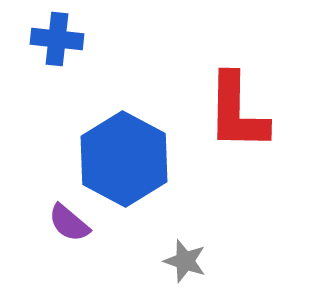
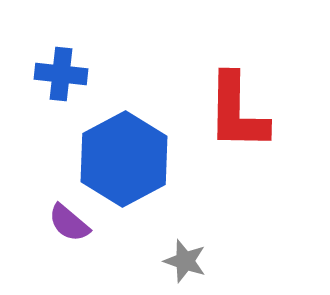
blue cross: moved 4 px right, 35 px down
blue hexagon: rotated 4 degrees clockwise
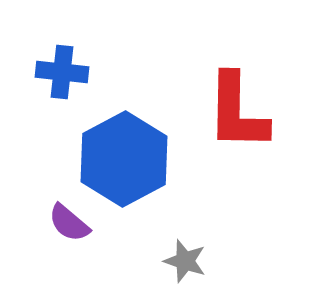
blue cross: moved 1 px right, 2 px up
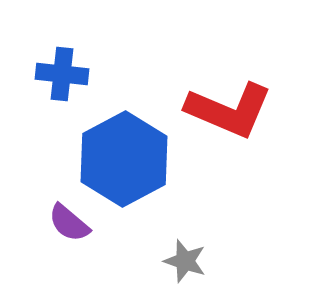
blue cross: moved 2 px down
red L-shape: moved 8 px left, 2 px up; rotated 68 degrees counterclockwise
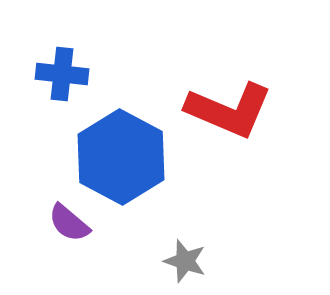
blue hexagon: moved 3 px left, 2 px up; rotated 4 degrees counterclockwise
